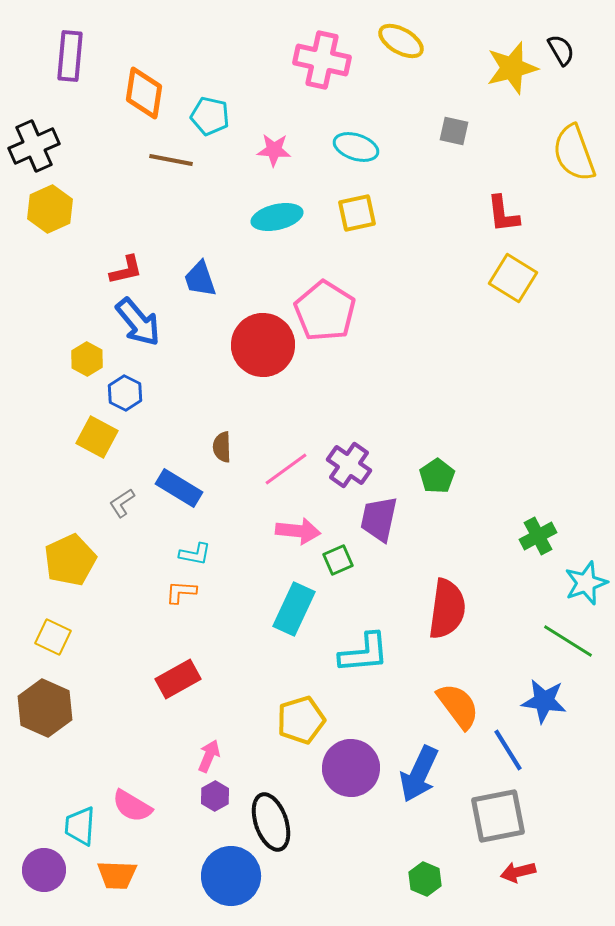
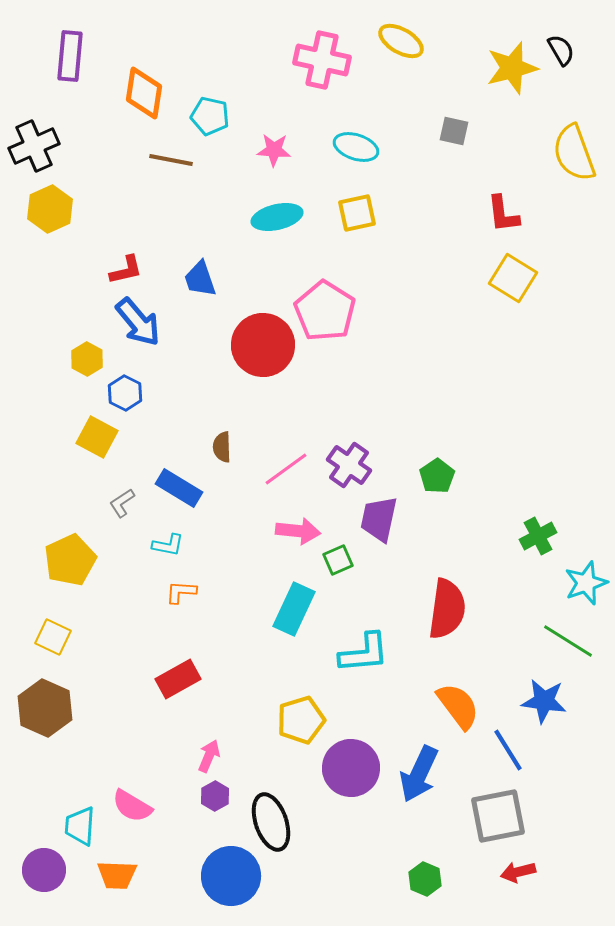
cyan L-shape at (195, 554): moved 27 px left, 9 px up
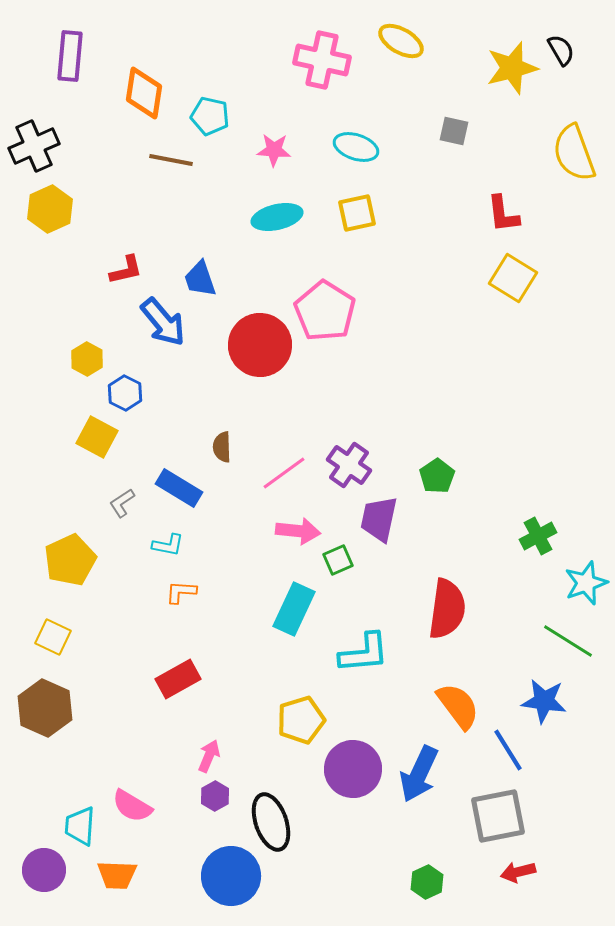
blue arrow at (138, 322): moved 25 px right
red circle at (263, 345): moved 3 px left
pink line at (286, 469): moved 2 px left, 4 px down
purple circle at (351, 768): moved 2 px right, 1 px down
green hexagon at (425, 879): moved 2 px right, 3 px down; rotated 12 degrees clockwise
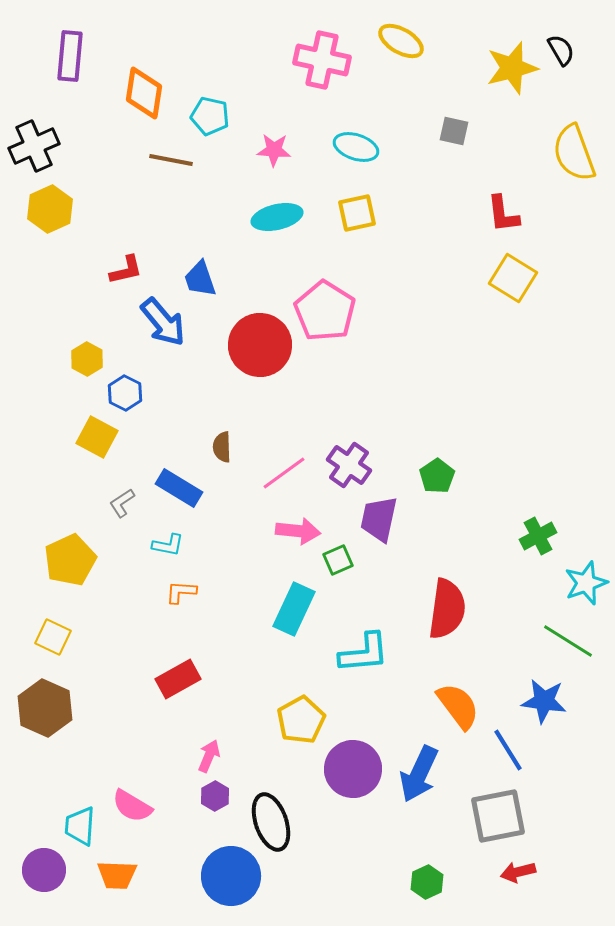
yellow pentagon at (301, 720): rotated 12 degrees counterclockwise
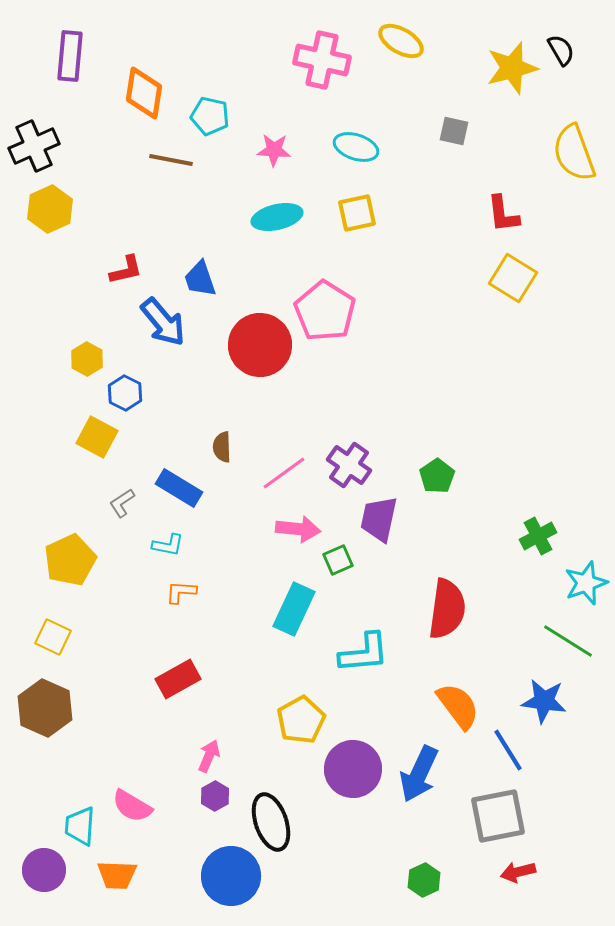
pink arrow at (298, 531): moved 2 px up
green hexagon at (427, 882): moved 3 px left, 2 px up
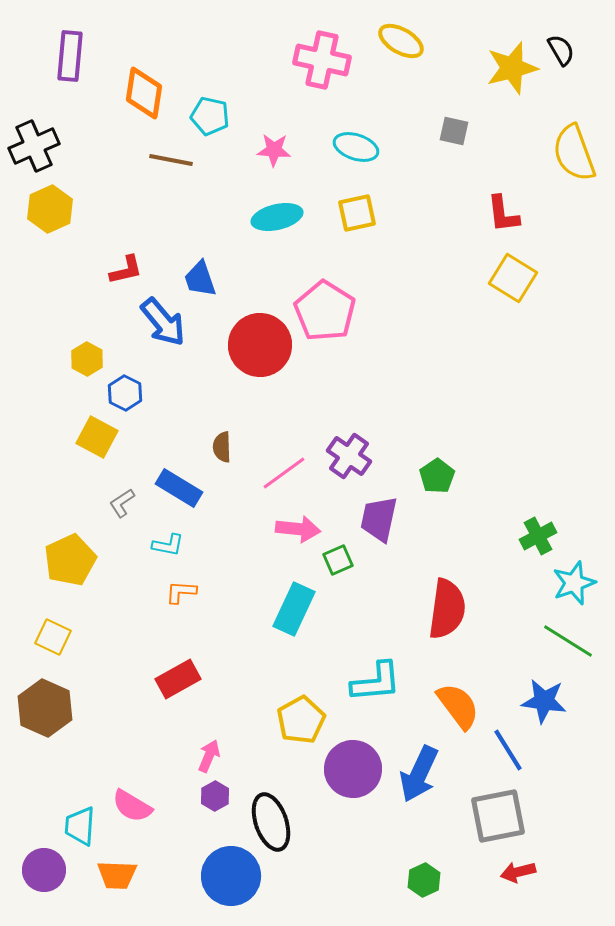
purple cross at (349, 465): moved 9 px up
cyan star at (586, 583): moved 12 px left
cyan L-shape at (364, 653): moved 12 px right, 29 px down
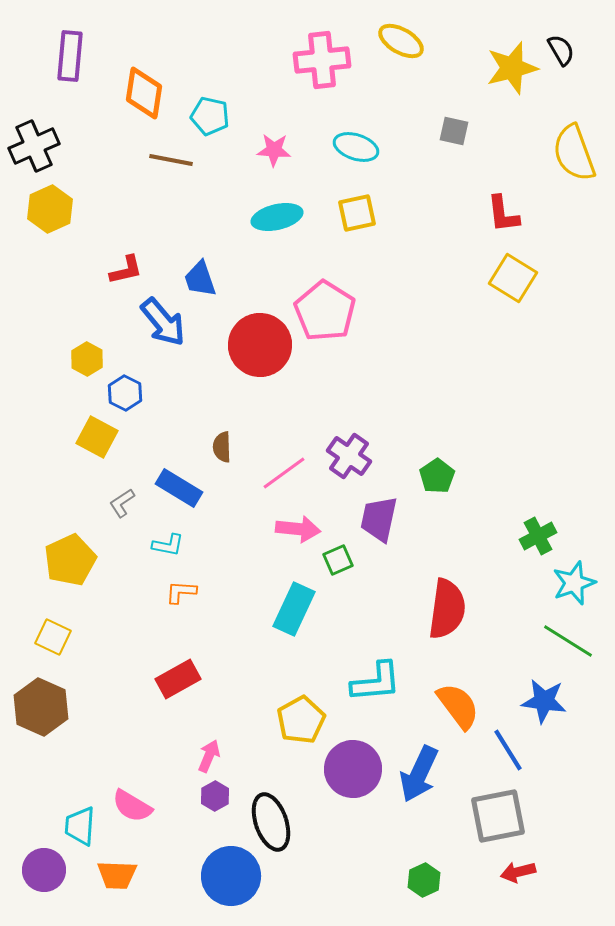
pink cross at (322, 60): rotated 18 degrees counterclockwise
brown hexagon at (45, 708): moved 4 px left, 1 px up
